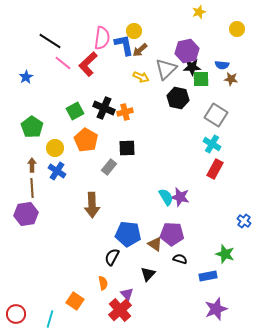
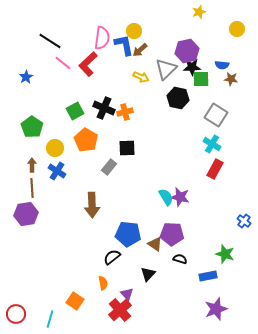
black semicircle at (112, 257): rotated 24 degrees clockwise
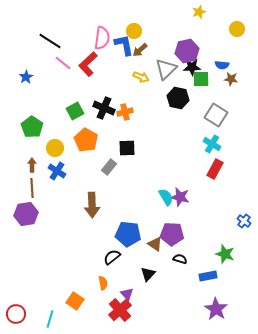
purple star at (216, 309): rotated 20 degrees counterclockwise
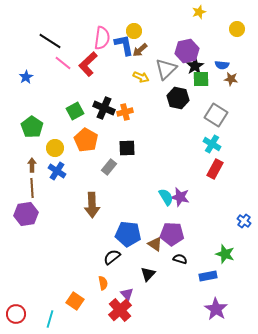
black star at (192, 67): moved 3 px right, 1 px up; rotated 30 degrees counterclockwise
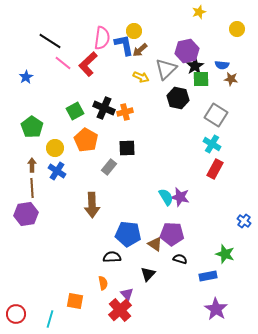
black semicircle at (112, 257): rotated 36 degrees clockwise
orange square at (75, 301): rotated 24 degrees counterclockwise
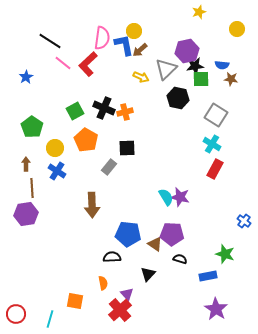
black star at (195, 66): rotated 24 degrees clockwise
brown arrow at (32, 165): moved 6 px left, 1 px up
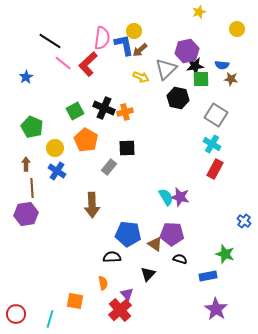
green pentagon at (32, 127): rotated 10 degrees counterclockwise
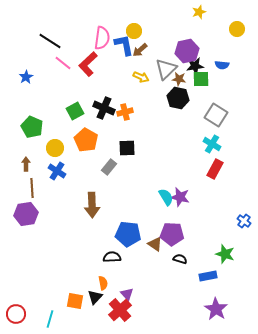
brown star at (231, 79): moved 52 px left
black triangle at (148, 274): moved 53 px left, 23 px down
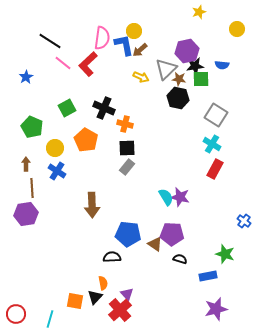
green square at (75, 111): moved 8 px left, 3 px up
orange cross at (125, 112): moved 12 px down; rotated 28 degrees clockwise
gray rectangle at (109, 167): moved 18 px right
purple star at (216, 309): rotated 25 degrees clockwise
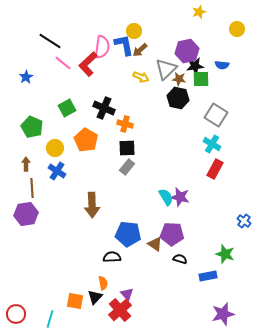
pink semicircle at (102, 38): moved 9 px down
purple star at (216, 309): moved 7 px right, 5 px down
